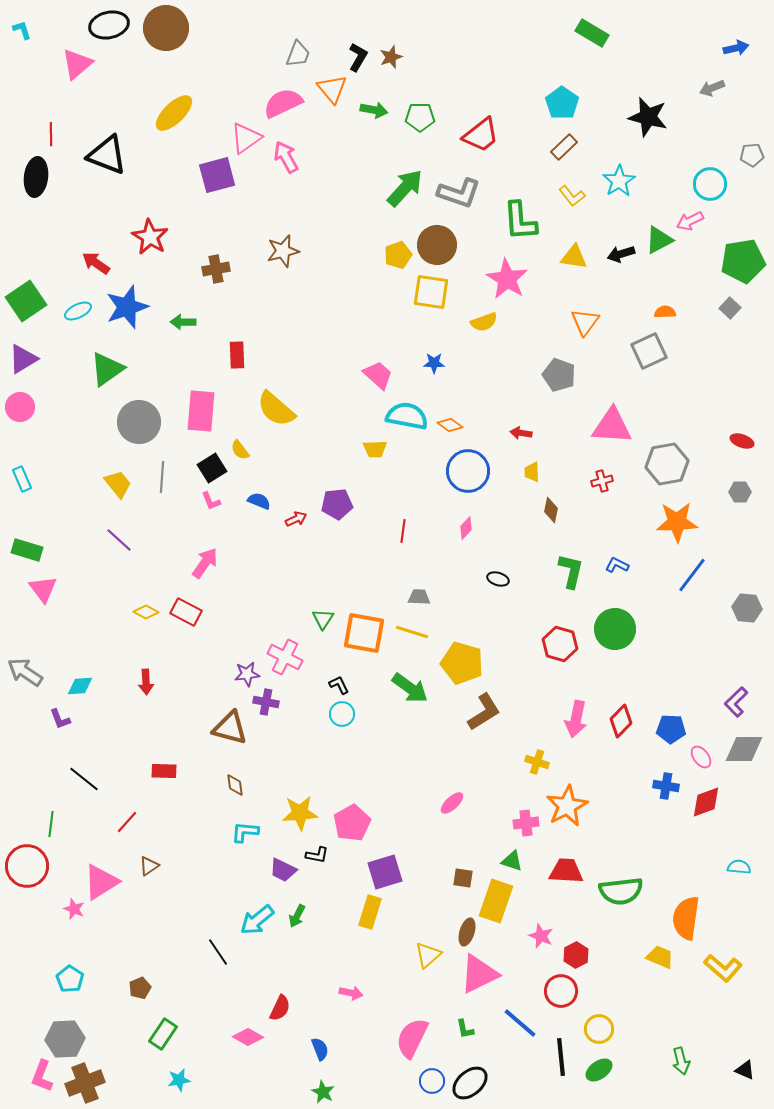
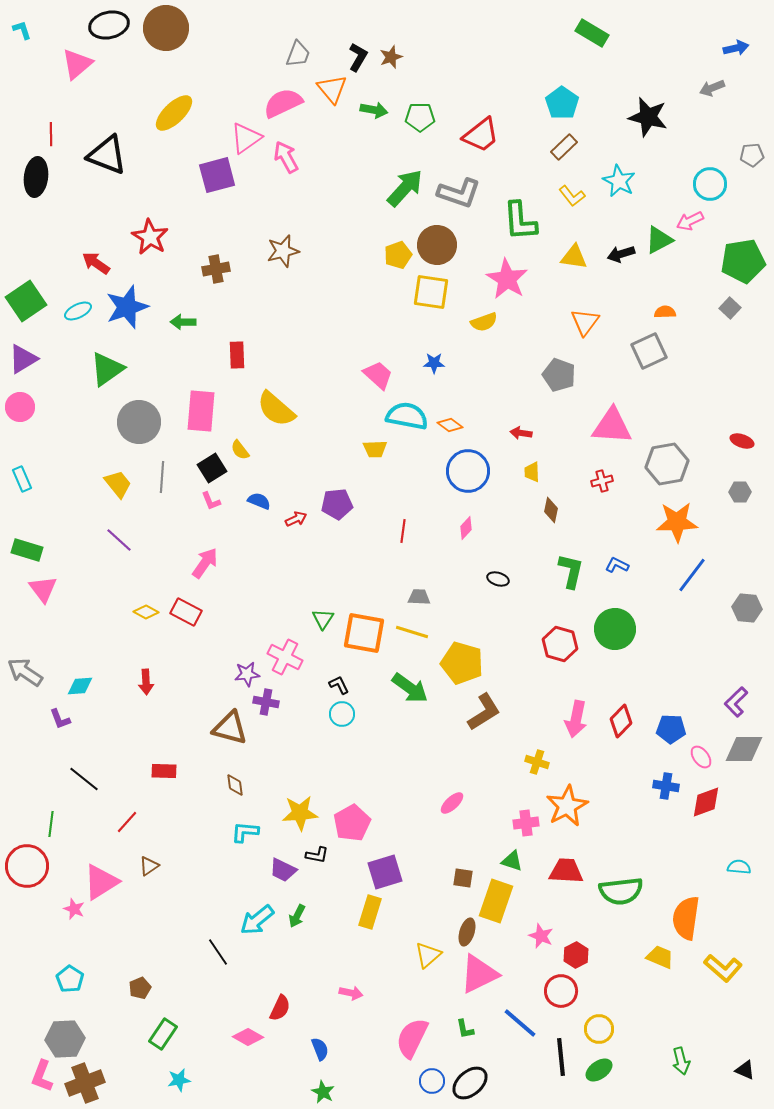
cyan star at (619, 181): rotated 12 degrees counterclockwise
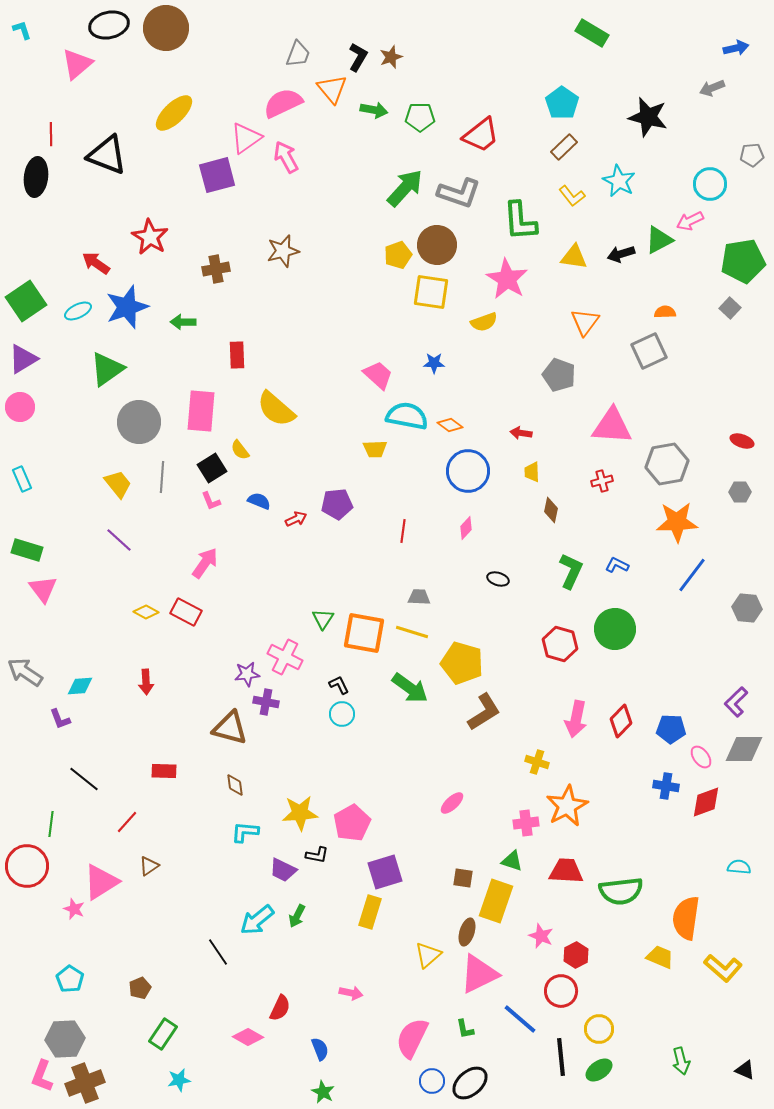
green L-shape at (571, 571): rotated 12 degrees clockwise
blue line at (520, 1023): moved 4 px up
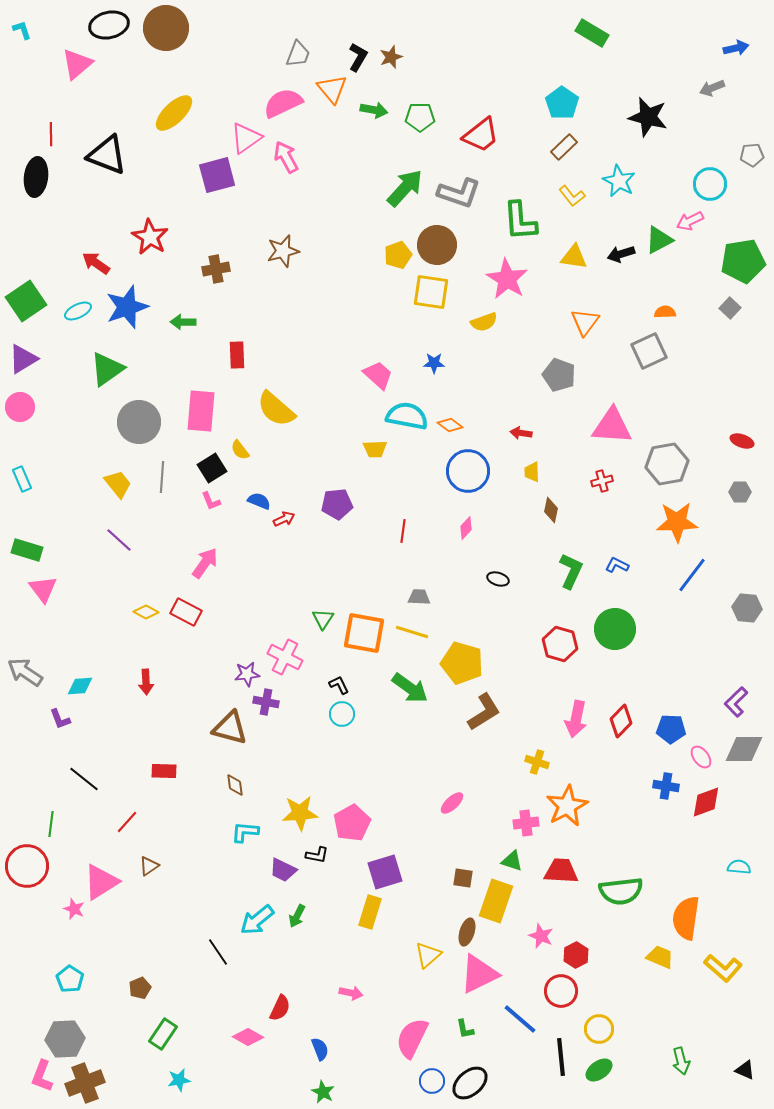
red arrow at (296, 519): moved 12 px left
red trapezoid at (566, 871): moved 5 px left
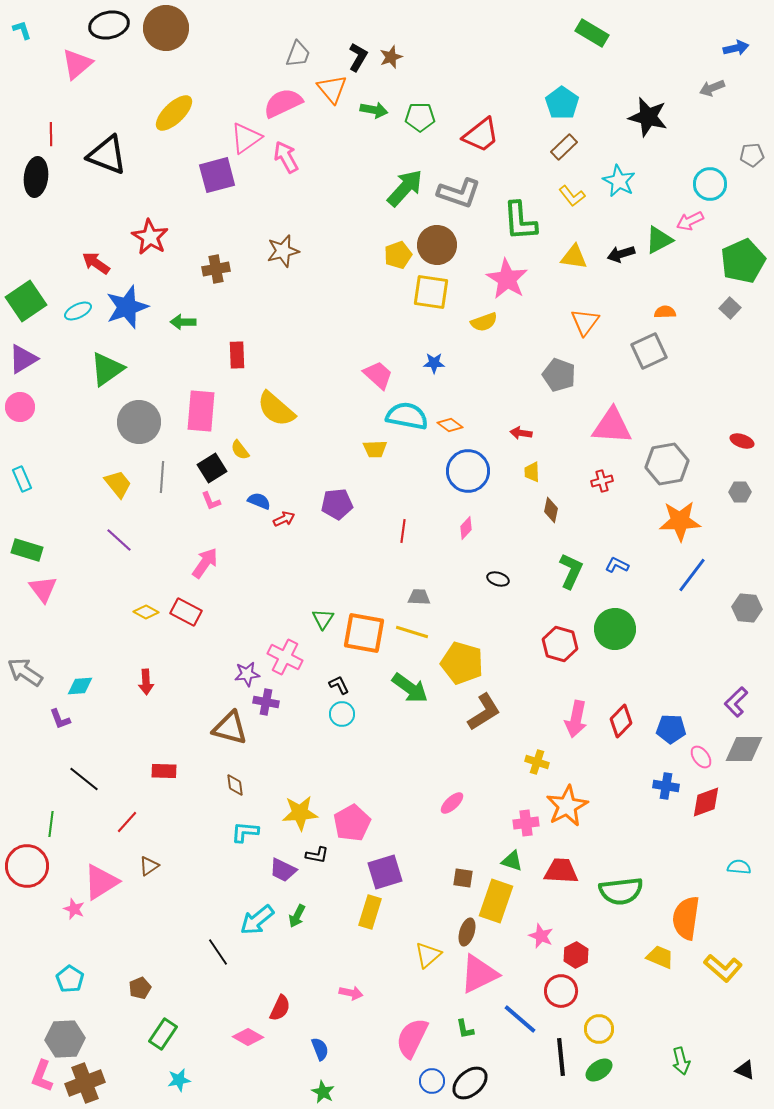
green pentagon at (743, 261): rotated 15 degrees counterclockwise
orange star at (677, 522): moved 3 px right, 1 px up
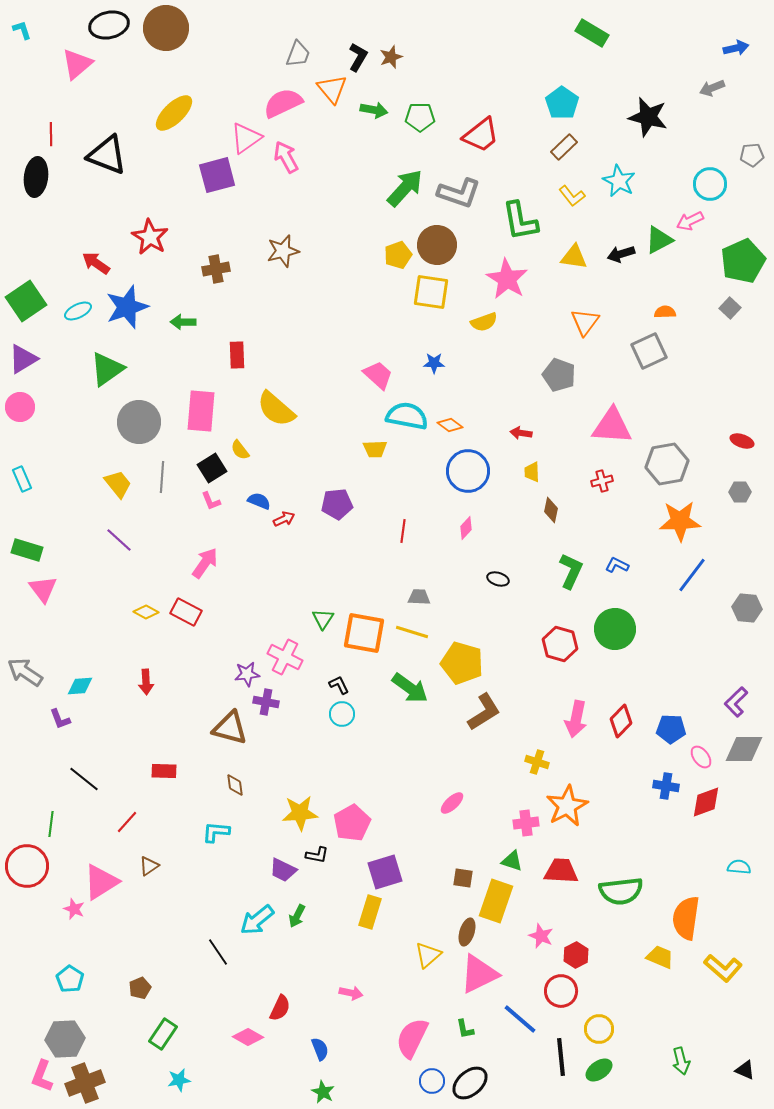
green L-shape at (520, 221): rotated 6 degrees counterclockwise
cyan L-shape at (245, 832): moved 29 px left
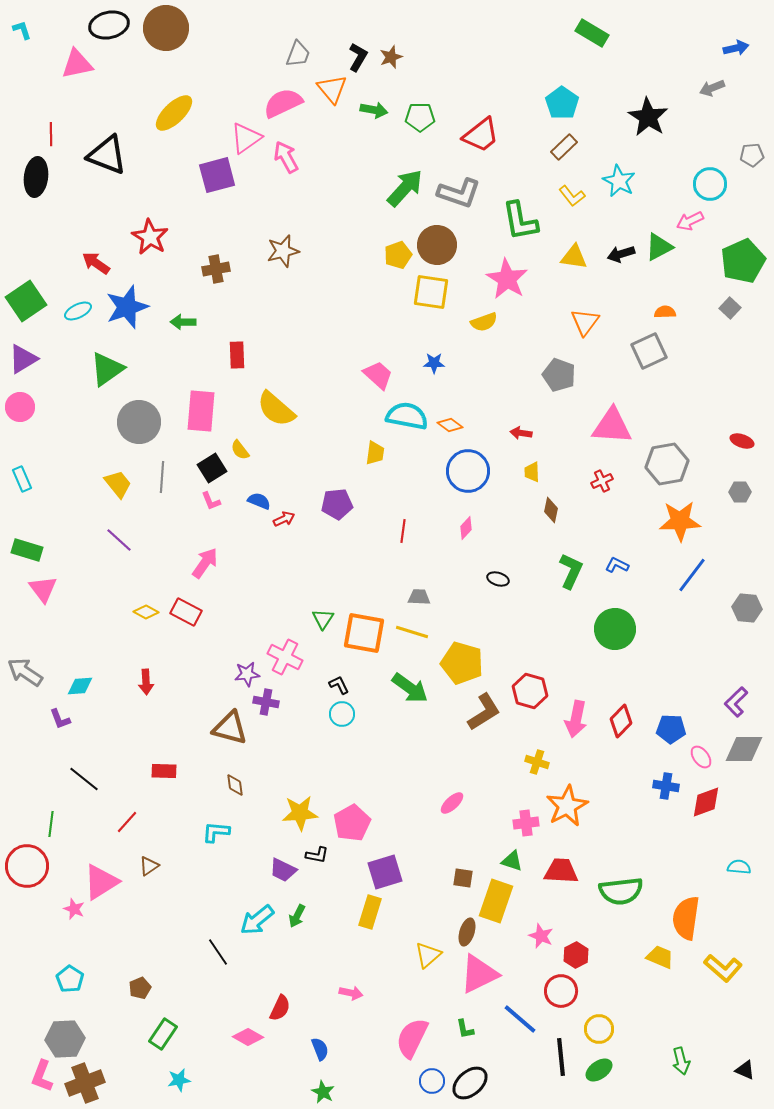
pink triangle at (77, 64): rotated 28 degrees clockwise
black star at (648, 117): rotated 18 degrees clockwise
green triangle at (659, 240): moved 7 px down
yellow trapezoid at (375, 449): moved 4 px down; rotated 80 degrees counterclockwise
red cross at (602, 481): rotated 10 degrees counterclockwise
red hexagon at (560, 644): moved 30 px left, 47 px down
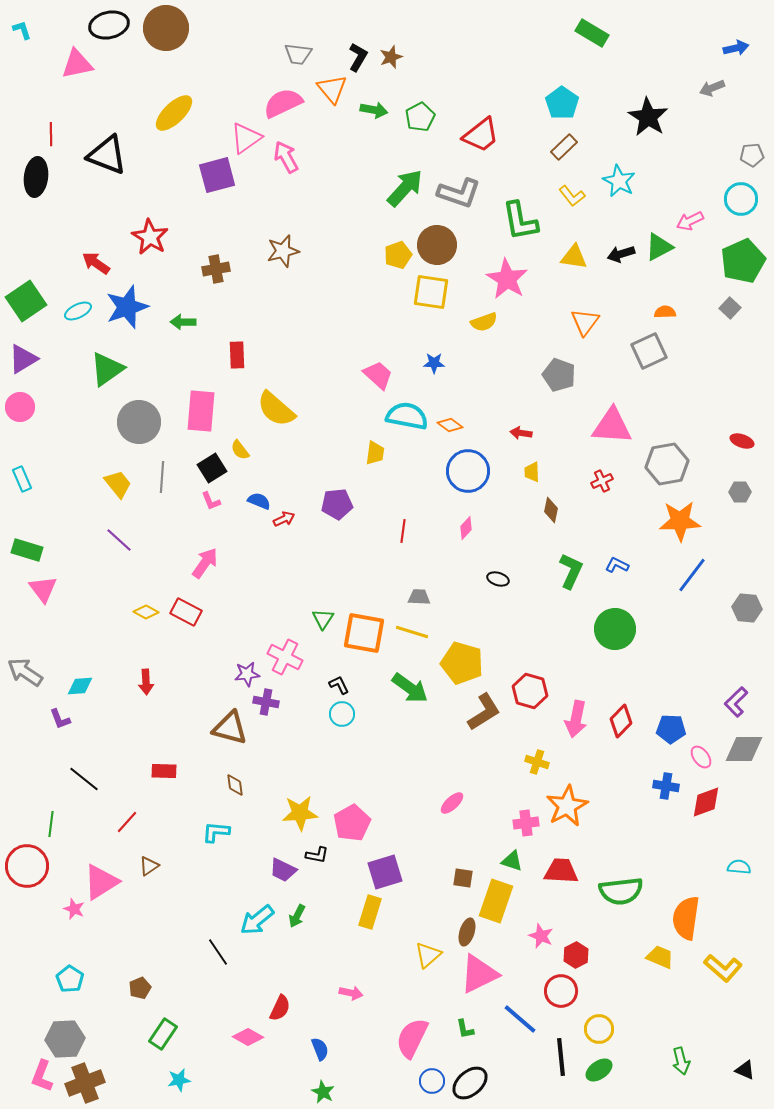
gray trapezoid at (298, 54): rotated 76 degrees clockwise
green pentagon at (420, 117): rotated 28 degrees counterclockwise
cyan circle at (710, 184): moved 31 px right, 15 px down
